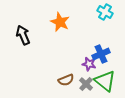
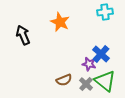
cyan cross: rotated 35 degrees counterclockwise
blue cross: rotated 24 degrees counterclockwise
brown semicircle: moved 2 px left
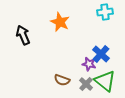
brown semicircle: moved 2 px left; rotated 42 degrees clockwise
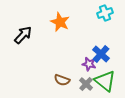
cyan cross: moved 1 px down; rotated 14 degrees counterclockwise
black arrow: rotated 66 degrees clockwise
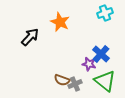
black arrow: moved 7 px right, 2 px down
gray cross: moved 11 px left; rotated 24 degrees clockwise
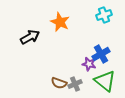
cyan cross: moved 1 px left, 2 px down
black arrow: rotated 18 degrees clockwise
blue cross: rotated 18 degrees clockwise
brown semicircle: moved 3 px left, 3 px down
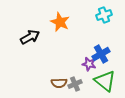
brown semicircle: rotated 21 degrees counterclockwise
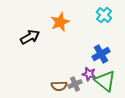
cyan cross: rotated 28 degrees counterclockwise
orange star: rotated 24 degrees clockwise
purple star: moved 10 px down
brown semicircle: moved 3 px down
